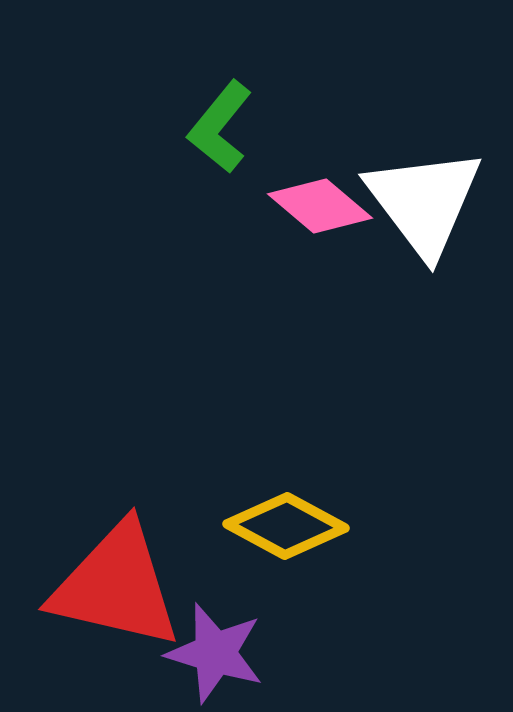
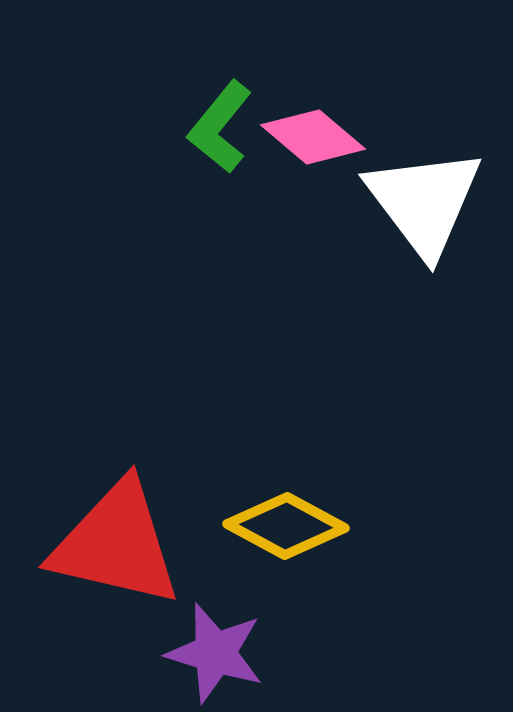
pink diamond: moved 7 px left, 69 px up
red triangle: moved 42 px up
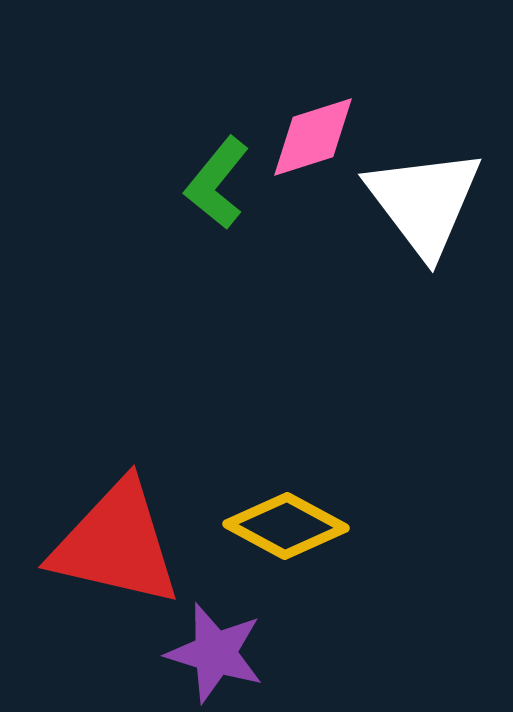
green L-shape: moved 3 px left, 56 px down
pink diamond: rotated 58 degrees counterclockwise
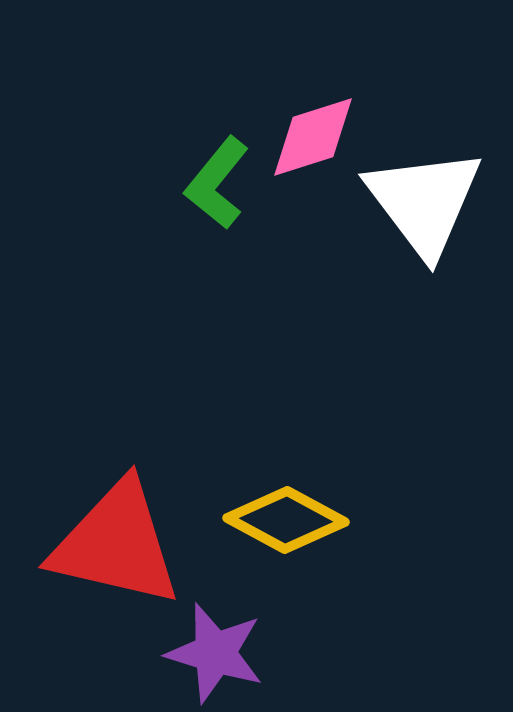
yellow diamond: moved 6 px up
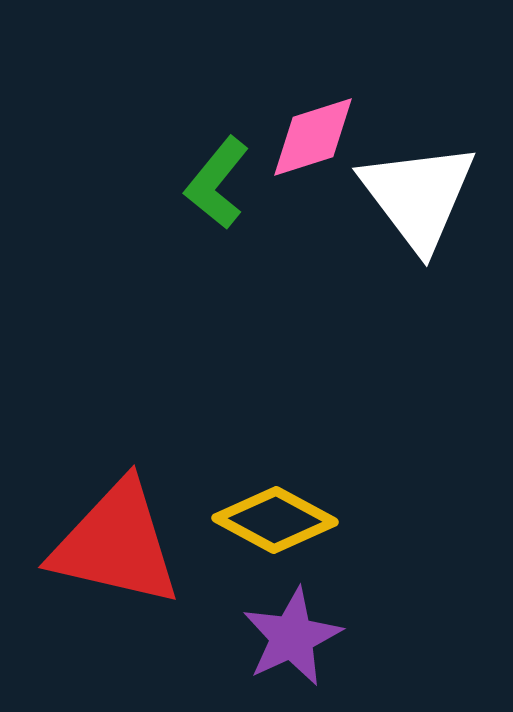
white triangle: moved 6 px left, 6 px up
yellow diamond: moved 11 px left
purple star: moved 77 px right, 16 px up; rotated 30 degrees clockwise
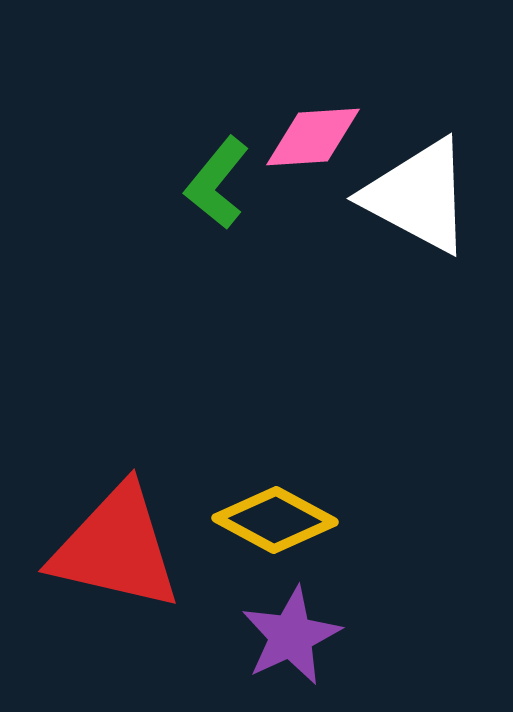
pink diamond: rotated 14 degrees clockwise
white triangle: rotated 25 degrees counterclockwise
red triangle: moved 4 px down
purple star: moved 1 px left, 1 px up
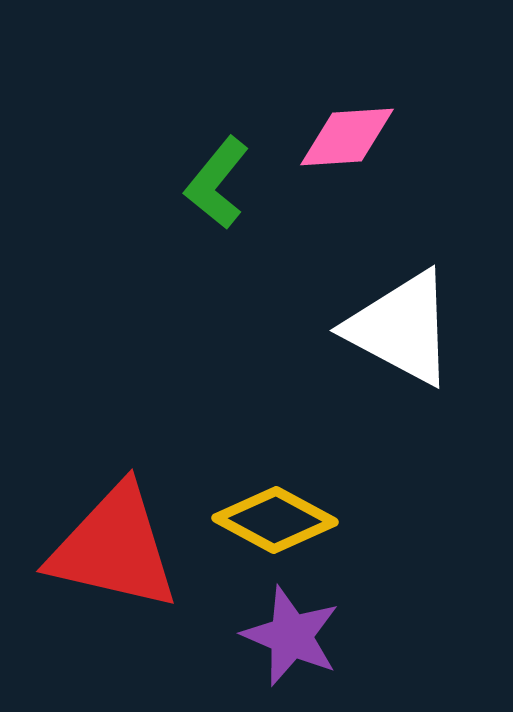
pink diamond: moved 34 px right
white triangle: moved 17 px left, 132 px down
red triangle: moved 2 px left
purple star: rotated 24 degrees counterclockwise
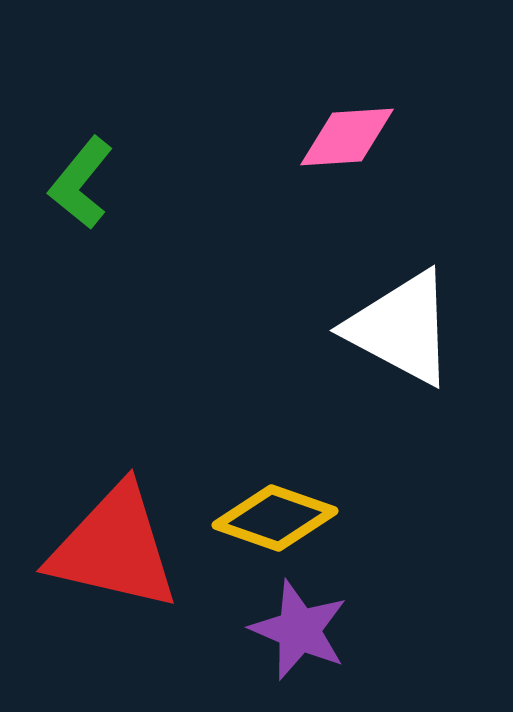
green L-shape: moved 136 px left
yellow diamond: moved 2 px up; rotated 9 degrees counterclockwise
purple star: moved 8 px right, 6 px up
